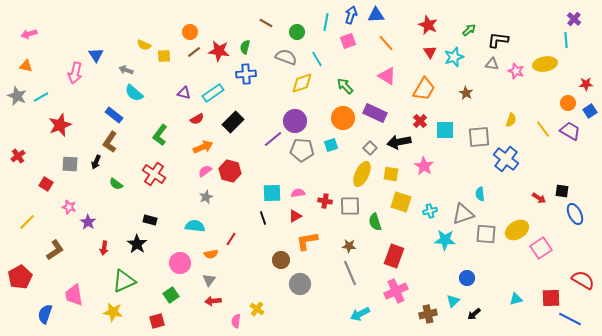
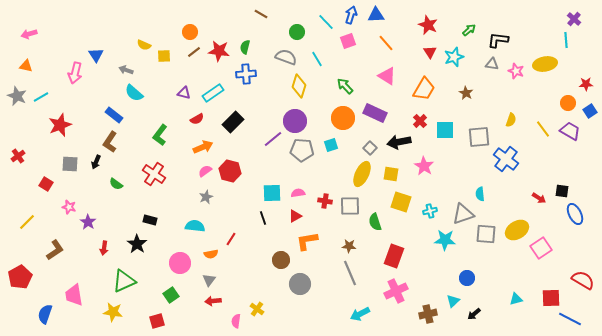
cyan line at (326, 22): rotated 54 degrees counterclockwise
brown line at (266, 23): moved 5 px left, 9 px up
yellow diamond at (302, 83): moved 3 px left, 3 px down; rotated 55 degrees counterclockwise
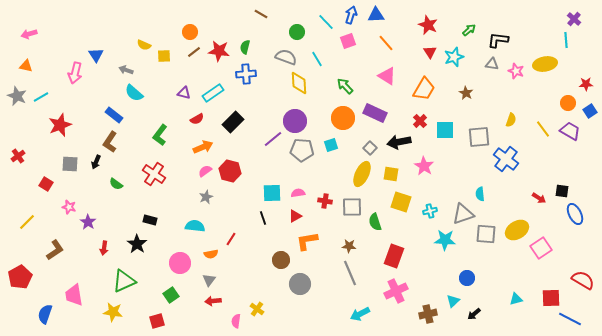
yellow diamond at (299, 86): moved 3 px up; rotated 20 degrees counterclockwise
gray square at (350, 206): moved 2 px right, 1 px down
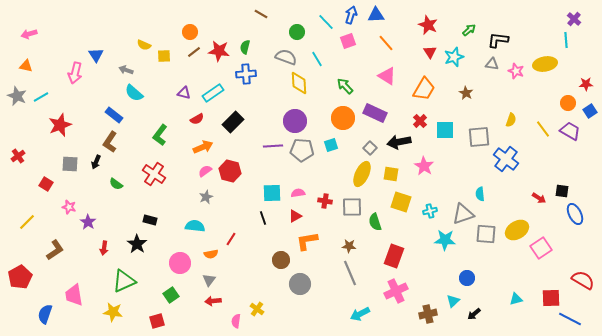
purple line at (273, 139): moved 7 px down; rotated 36 degrees clockwise
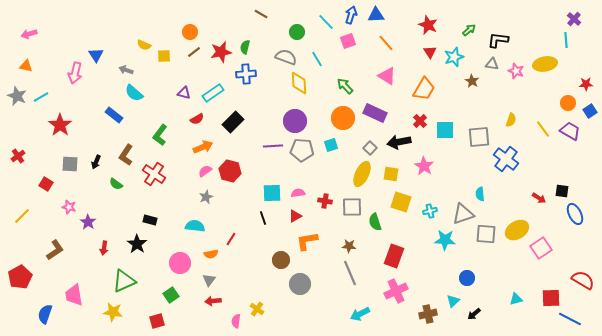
red star at (219, 51): moved 2 px right, 1 px down; rotated 20 degrees counterclockwise
brown star at (466, 93): moved 6 px right, 12 px up
red star at (60, 125): rotated 15 degrees counterclockwise
brown L-shape at (110, 142): moved 16 px right, 13 px down
yellow line at (27, 222): moved 5 px left, 6 px up
